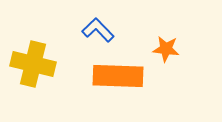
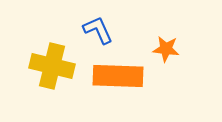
blue L-shape: rotated 20 degrees clockwise
yellow cross: moved 19 px right, 2 px down
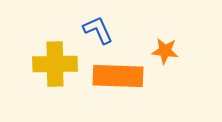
orange star: moved 1 px left, 2 px down
yellow cross: moved 3 px right, 2 px up; rotated 15 degrees counterclockwise
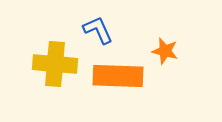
orange star: rotated 8 degrees clockwise
yellow cross: rotated 6 degrees clockwise
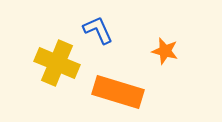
yellow cross: moved 2 px right, 1 px up; rotated 18 degrees clockwise
orange rectangle: moved 16 px down; rotated 15 degrees clockwise
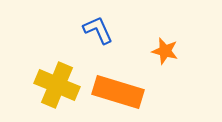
yellow cross: moved 22 px down
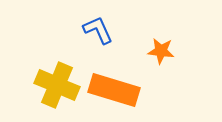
orange star: moved 4 px left; rotated 8 degrees counterclockwise
orange rectangle: moved 4 px left, 2 px up
